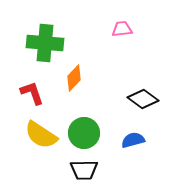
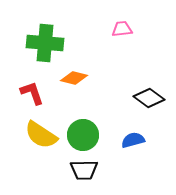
orange diamond: rotated 60 degrees clockwise
black diamond: moved 6 px right, 1 px up
green circle: moved 1 px left, 2 px down
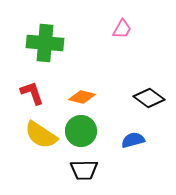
pink trapezoid: rotated 125 degrees clockwise
orange diamond: moved 8 px right, 19 px down
green circle: moved 2 px left, 4 px up
